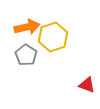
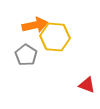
orange arrow: moved 8 px right, 2 px up
yellow hexagon: moved 2 px right; rotated 24 degrees clockwise
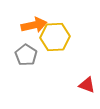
orange arrow: moved 1 px left
yellow hexagon: rotated 8 degrees counterclockwise
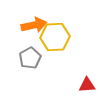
gray pentagon: moved 4 px right, 3 px down; rotated 10 degrees clockwise
red triangle: rotated 24 degrees counterclockwise
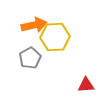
red triangle: moved 1 px left
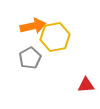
orange arrow: moved 1 px left, 1 px down
yellow hexagon: rotated 8 degrees counterclockwise
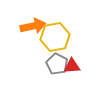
gray pentagon: moved 27 px right, 6 px down; rotated 15 degrees counterclockwise
red triangle: moved 14 px left, 19 px up
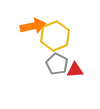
yellow hexagon: moved 1 px up; rotated 12 degrees counterclockwise
red triangle: moved 3 px right, 4 px down
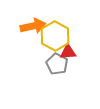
yellow hexagon: rotated 8 degrees counterclockwise
red triangle: moved 7 px left, 18 px up
